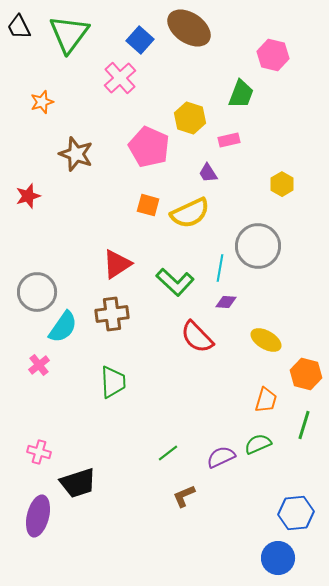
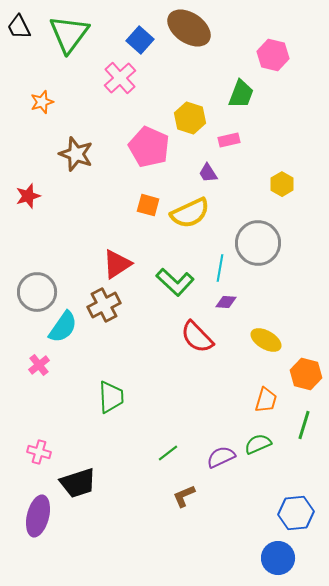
gray circle at (258, 246): moved 3 px up
brown cross at (112, 314): moved 8 px left, 9 px up; rotated 20 degrees counterclockwise
green trapezoid at (113, 382): moved 2 px left, 15 px down
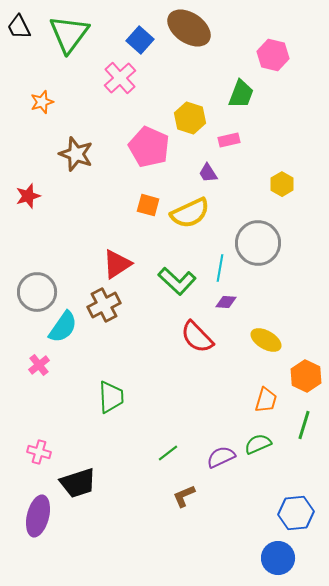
green L-shape at (175, 282): moved 2 px right, 1 px up
orange hexagon at (306, 374): moved 2 px down; rotated 12 degrees clockwise
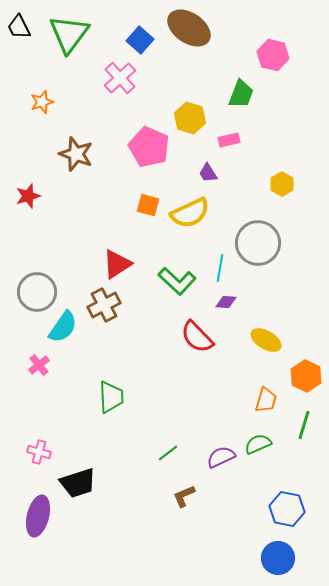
blue hexagon at (296, 513): moved 9 px left, 4 px up; rotated 16 degrees clockwise
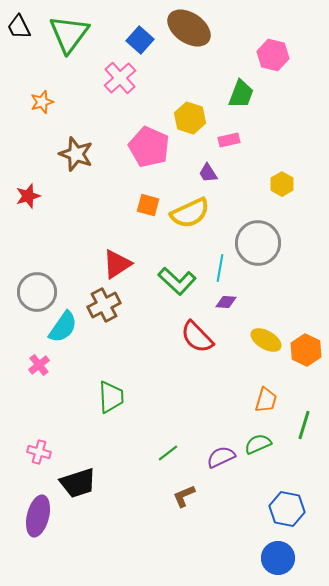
orange hexagon at (306, 376): moved 26 px up
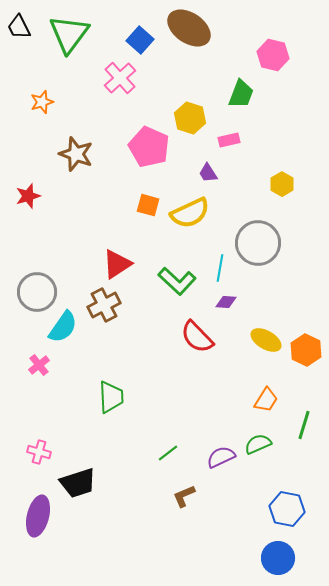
orange trapezoid at (266, 400): rotated 16 degrees clockwise
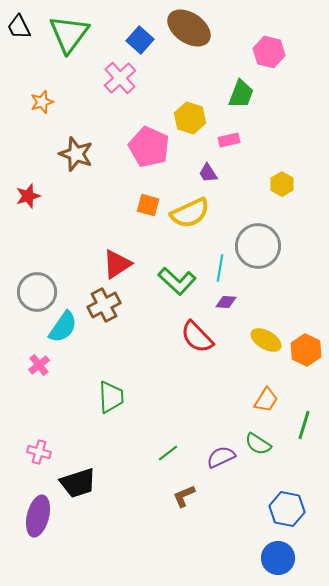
pink hexagon at (273, 55): moved 4 px left, 3 px up
gray circle at (258, 243): moved 3 px down
green semicircle at (258, 444): rotated 124 degrees counterclockwise
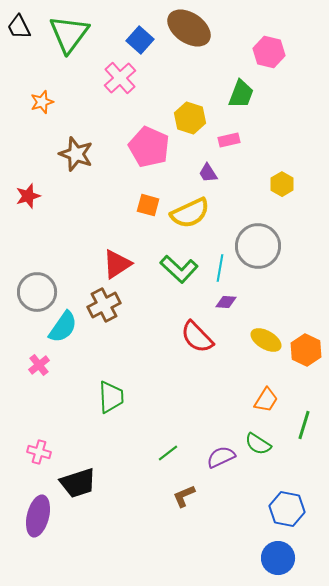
green L-shape at (177, 281): moved 2 px right, 12 px up
